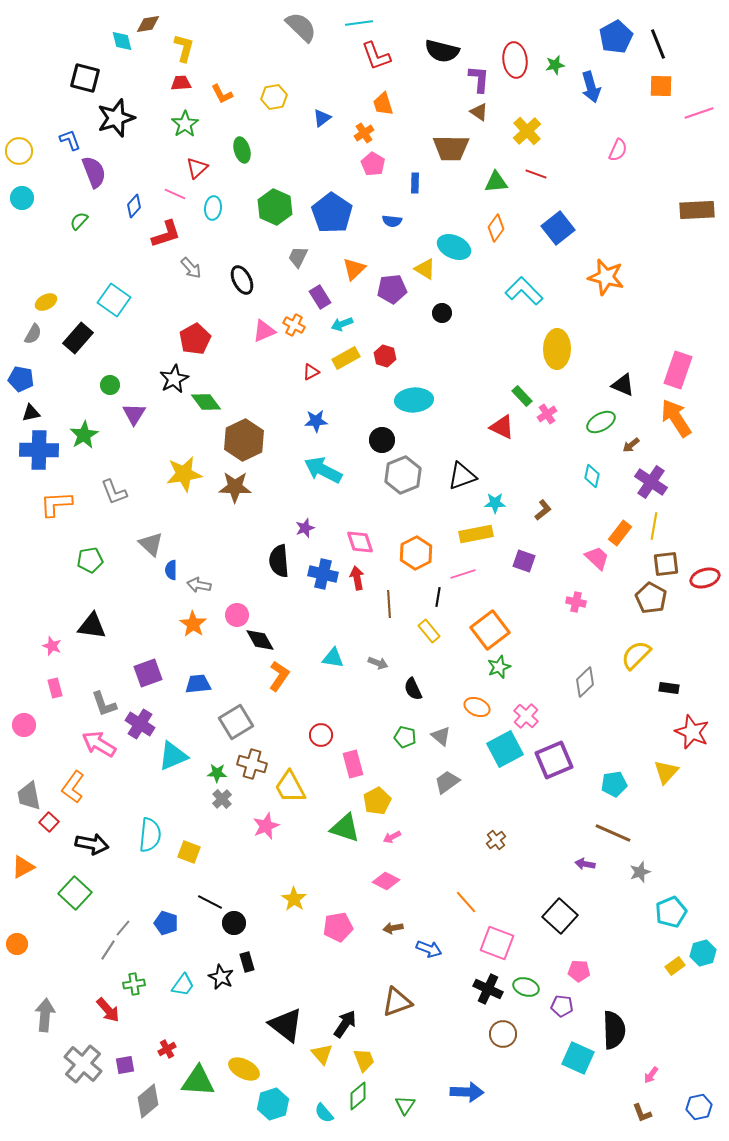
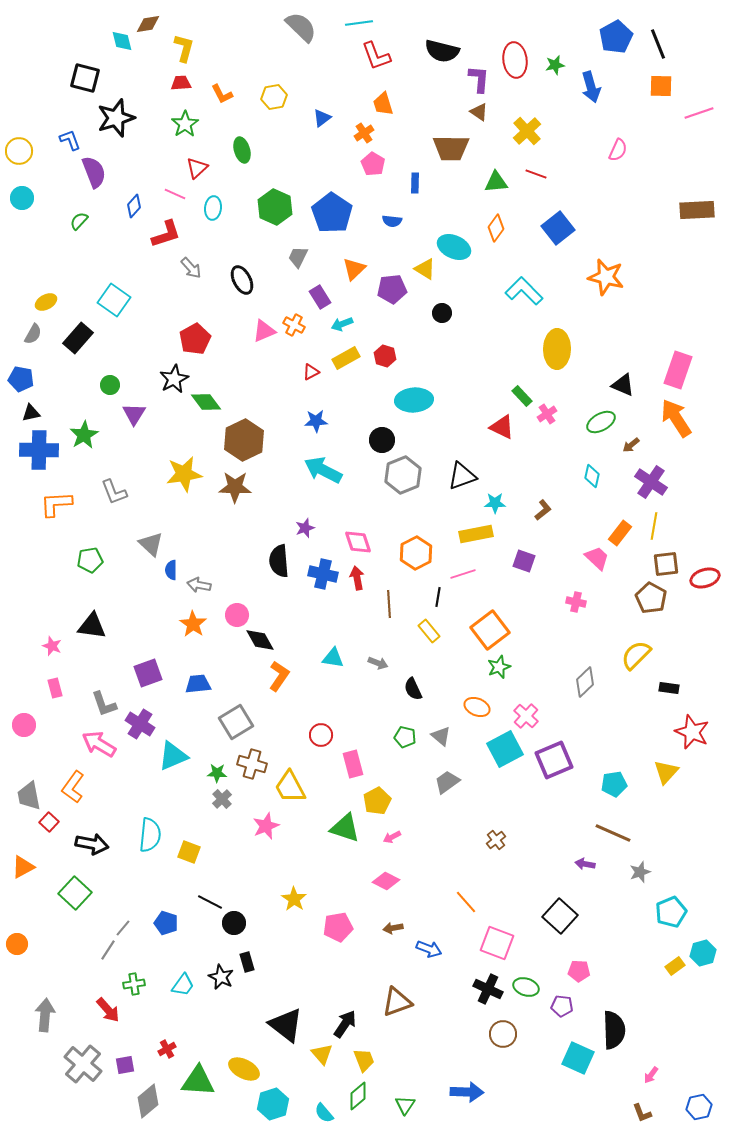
pink diamond at (360, 542): moved 2 px left
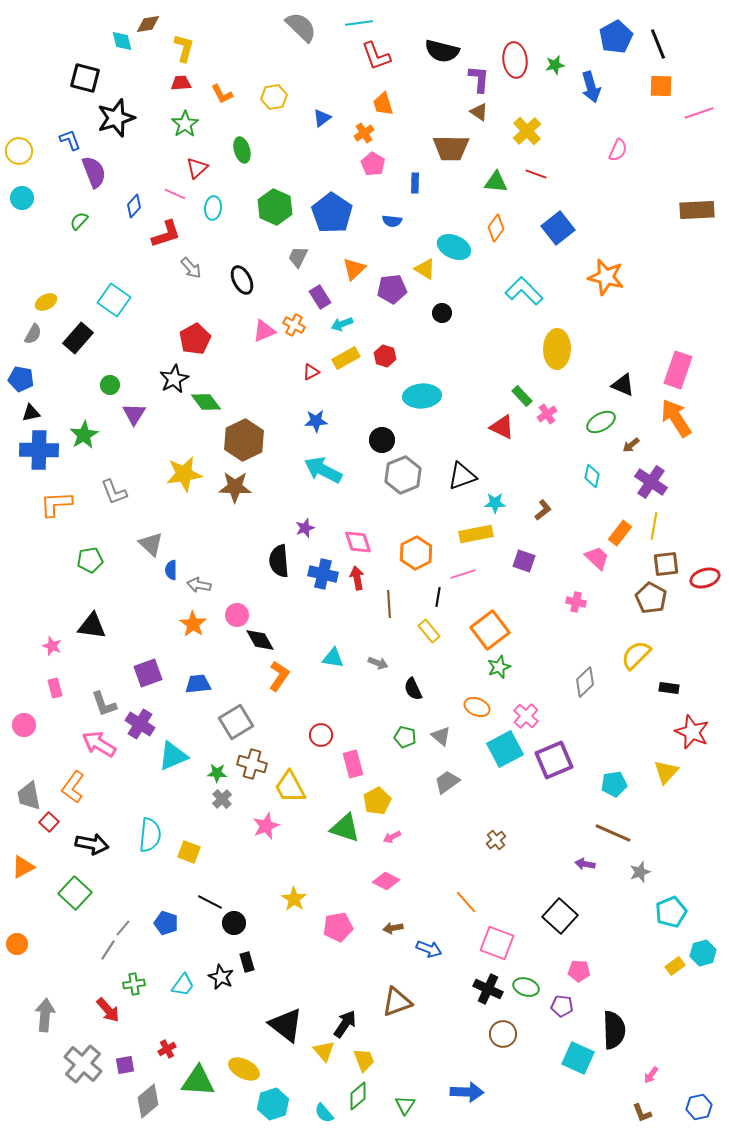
green triangle at (496, 182): rotated 10 degrees clockwise
cyan ellipse at (414, 400): moved 8 px right, 4 px up
yellow triangle at (322, 1054): moved 2 px right, 3 px up
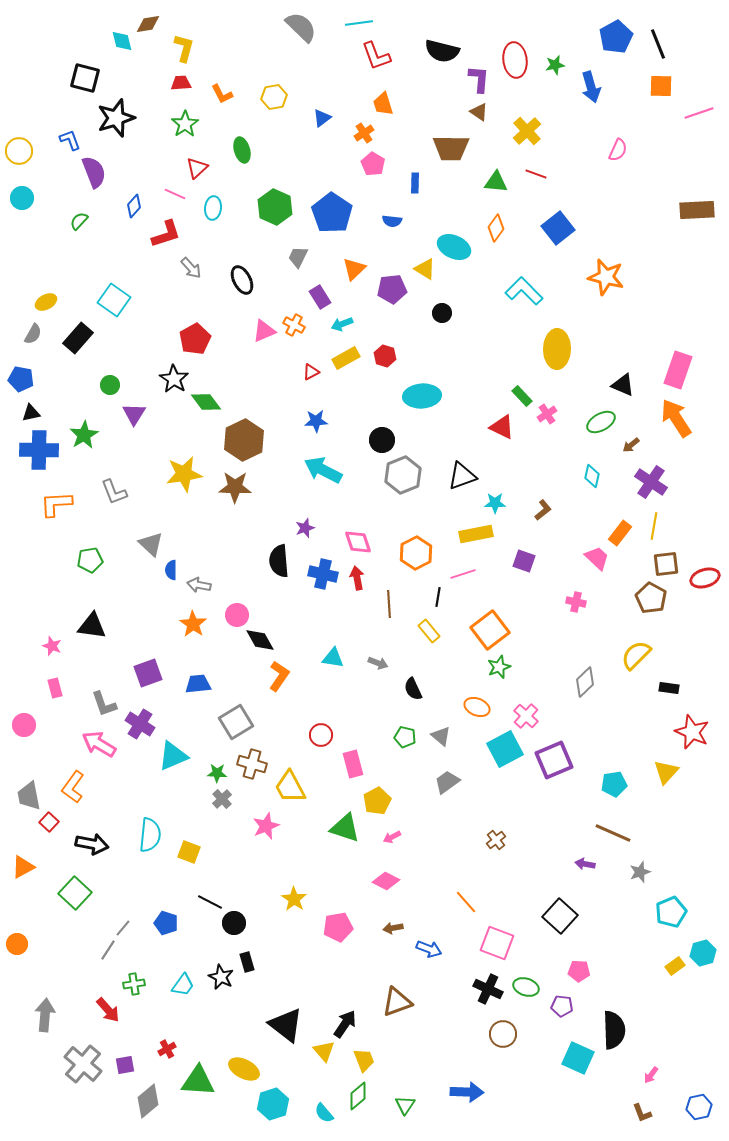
black star at (174, 379): rotated 12 degrees counterclockwise
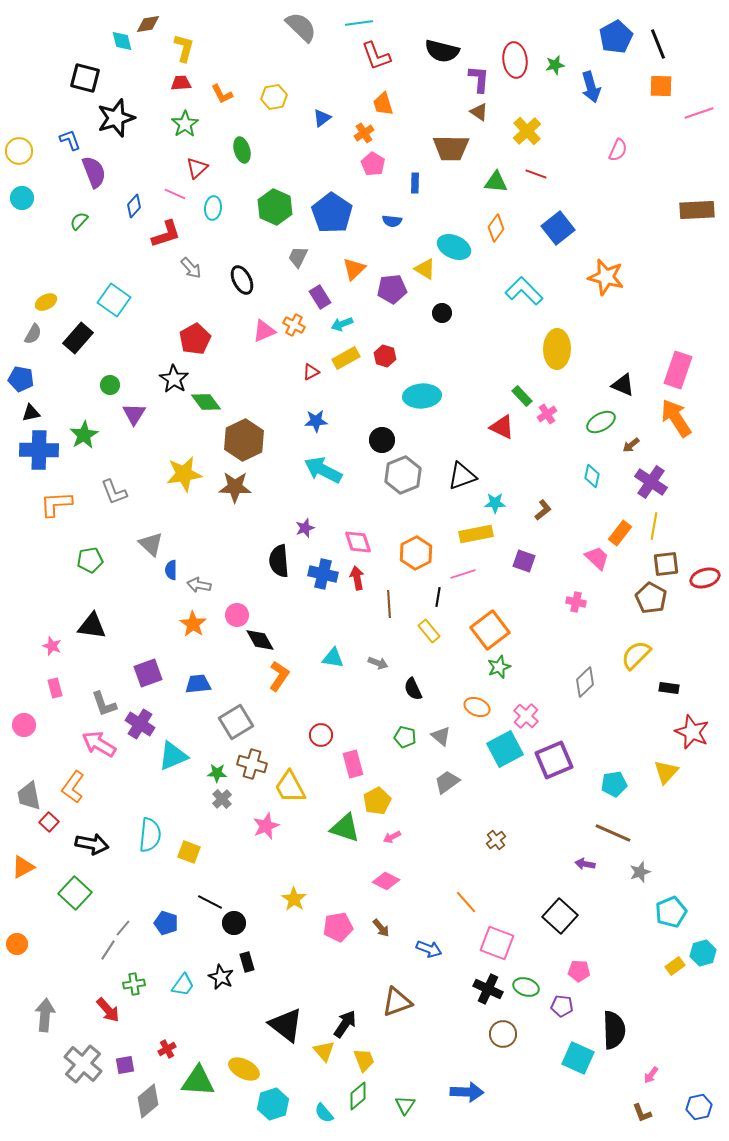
brown arrow at (393, 928): moved 12 px left; rotated 120 degrees counterclockwise
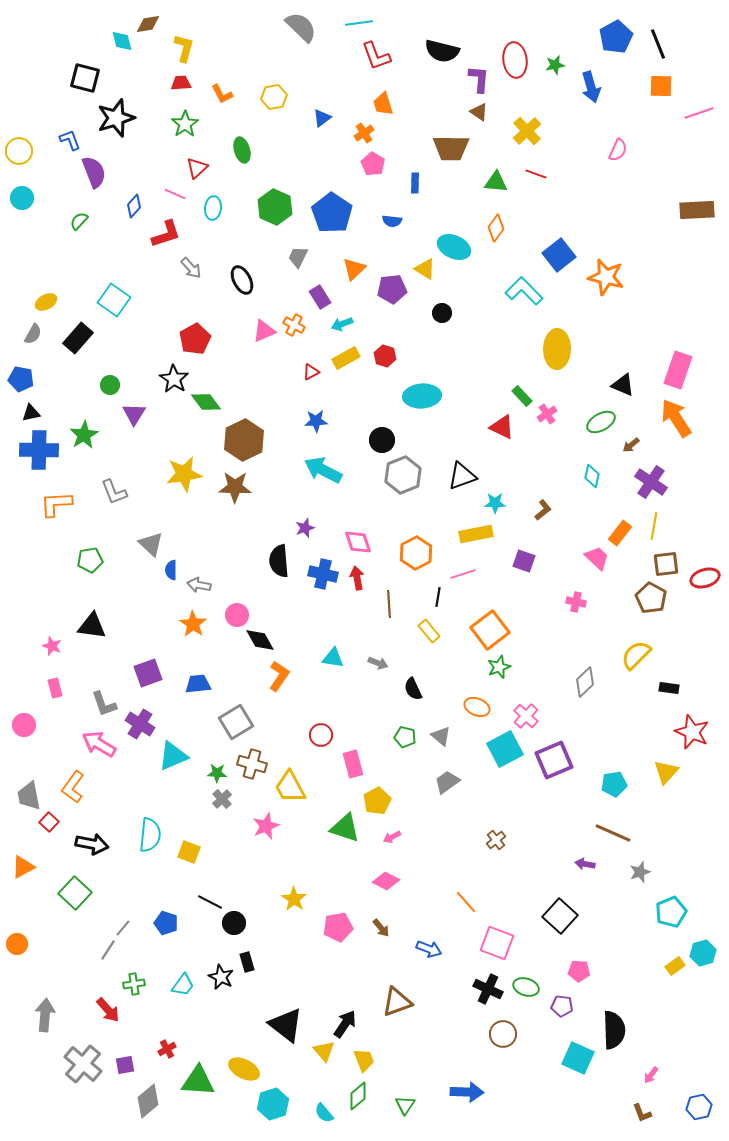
blue square at (558, 228): moved 1 px right, 27 px down
